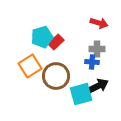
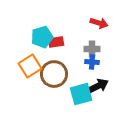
red rectangle: rotated 35 degrees clockwise
gray cross: moved 5 px left
brown circle: moved 2 px left, 2 px up
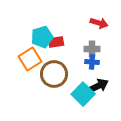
orange square: moved 7 px up
cyan square: moved 2 px right; rotated 30 degrees counterclockwise
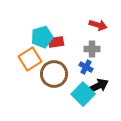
red arrow: moved 1 px left, 2 px down
blue cross: moved 6 px left, 5 px down; rotated 24 degrees clockwise
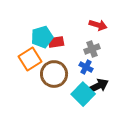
gray cross: rotated 21 degrees counterclockwise
